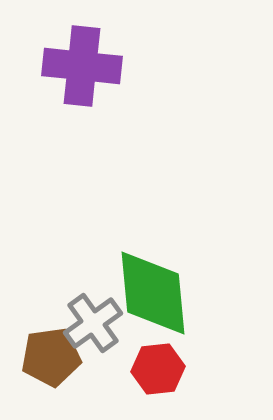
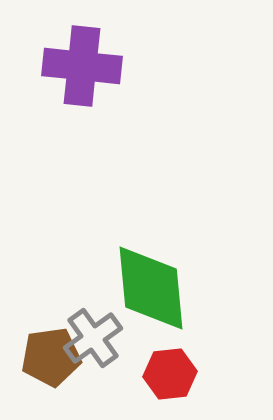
green diamond: moved 2 px left, 5 px up
gray cross: moved 15 px down
red hexagon: moved 12 px right, 5 px down
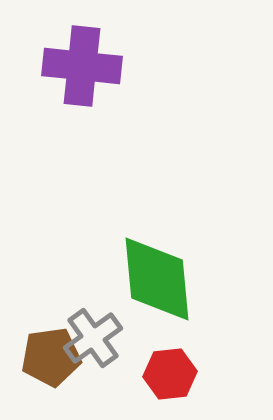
green diamond: moved 6 px right, 9 px up
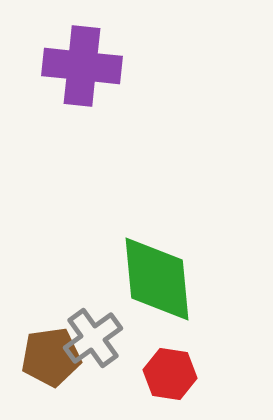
red hexagon: rotated 15 degrees clockwise
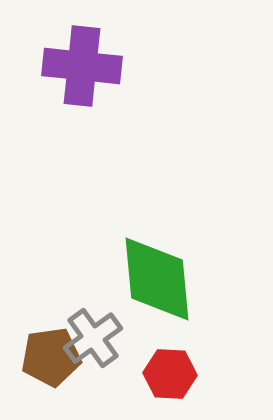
red hexagon: rotated 6 degrees counterclockwise
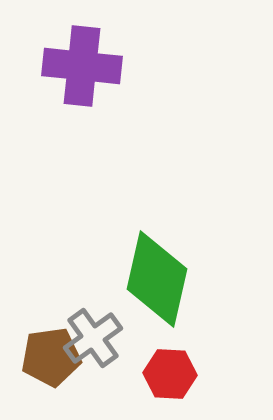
green diamond: rotated 18 degrees clockwise
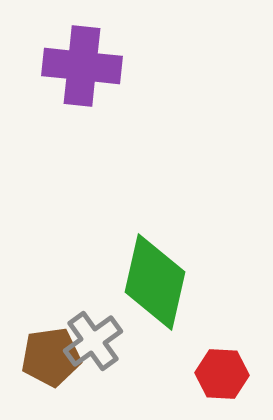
green diamond: moved 2 px left, 3 px down
gray cross: moved 3 px down
red hexagon: moved 52 px right
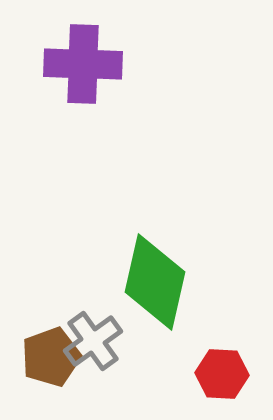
purple cross: moved 1 px right, 2 px up; rotated 4 degrees counterclockwise
brown pentagon: rotated 12 degrees counterclockwise
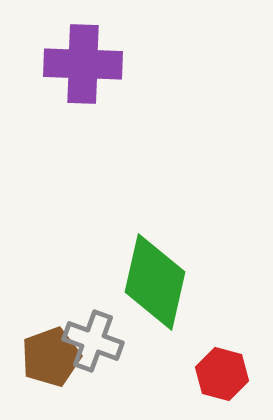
gray cross: rotated 34 degrees counterclockwise
red hexagon: rotated 12 degrees clockwise
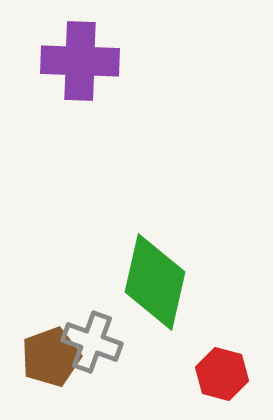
purple cross: moved 3 px left, 3 px up
gray cross: moved 1 px left, 1 px down
